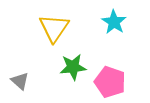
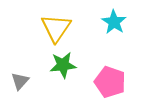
yellow triangle: moved 2 px right
green star: moved 10 px left, 2 px up
gray triangle: rotated 30 degrees clockwise
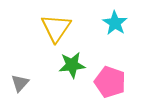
cyan star: moved 1 px right, 1 px down
green star: moved 9 px right
gray triangle: moved 2 px down
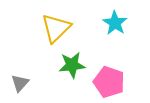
yellow triangle: rotated 12 degrees clockwise
pink pentagon: moved 1 px left
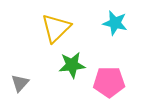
cyan star: rotated 20 degrees counterclockwise
pink pentagon: rotated 20 degrees counterclockwise
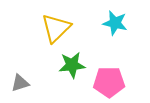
gray triangle: rotated 30 degrees clockwise
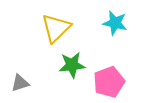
pink pentagon: rotated 20 degrees counterclockwise
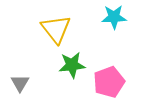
cyan star: moved 1 px left, 6 px up; rotated 15 degrees counterclockwise
yellow triangle: moved 1 px down; rotated 24 degrees counterclockwise
gray triangle: rotated 42 degrees counterclockwise
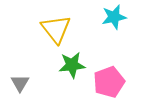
cyan star: rotated 10 degrees counterclockwise
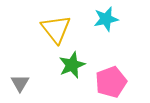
cyan star: moved 8 px left, 2 px down
green star: rotated 16 degrees counterclockwise
pink pentagon: moved 2 px right
